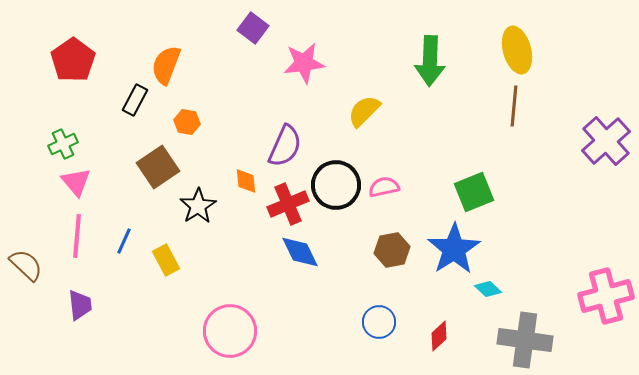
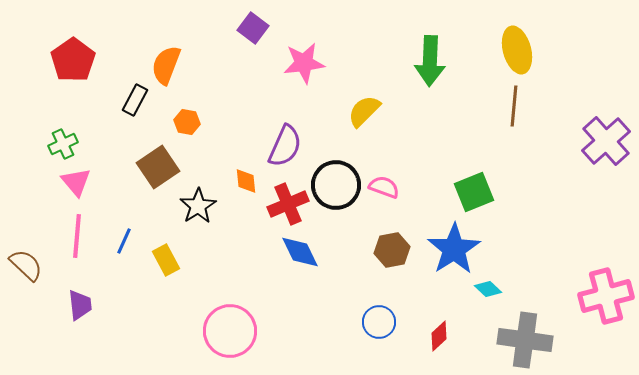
pink semicircle: rotated 32 degrees clockwise
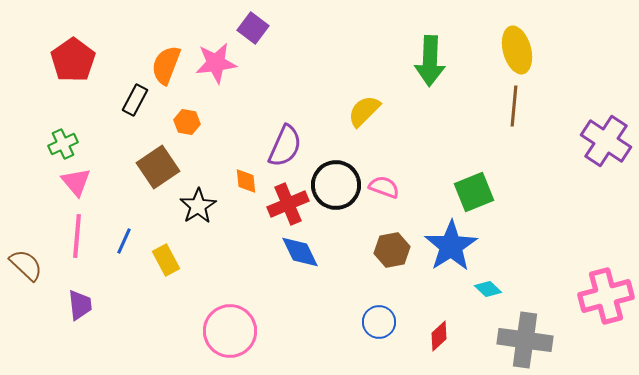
pink star: moved 88 px left
purple cross: rotated 15 degrees counterclockwise
blue star: moved 3 px left, 3 px up
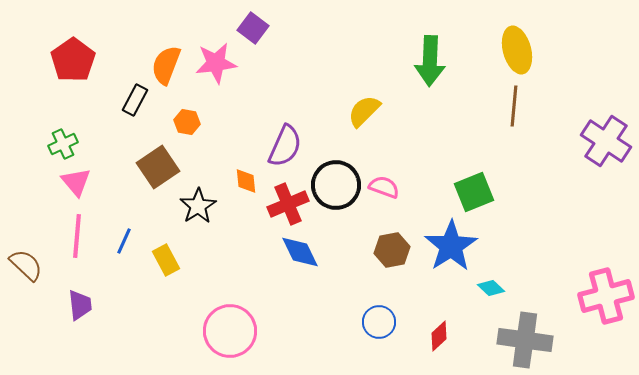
cyan diamond: moved 3 px right, 1 px up
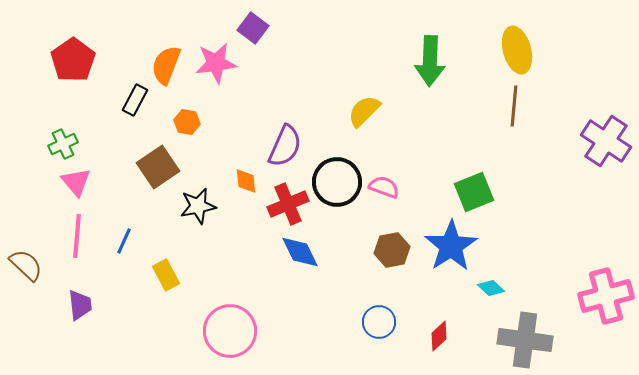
black circle: moved 1 px right, 3 px up
black star: rotated 21 degrees clockwise
yellow rectangle: moved 15 px down
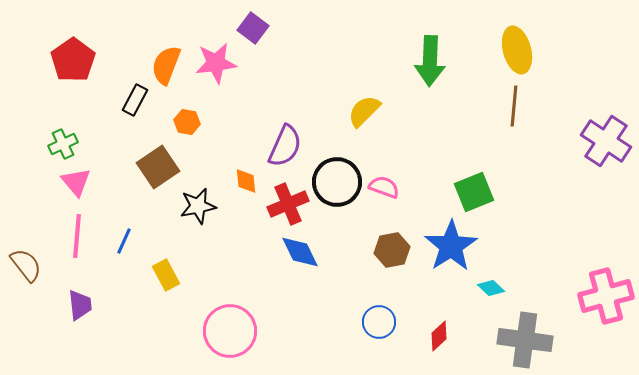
brown semicircle: rotated 9 degrees clockwise
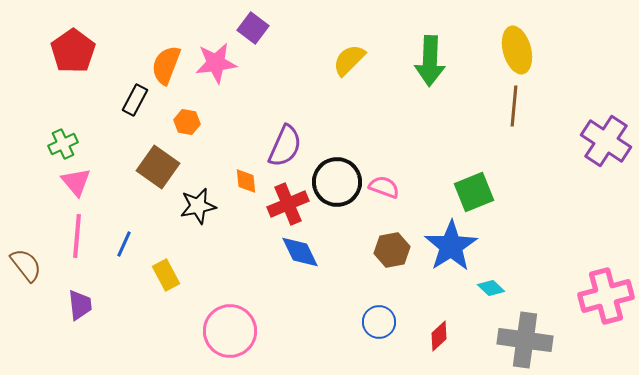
red pentagon: moved 9 px up
yellow semicircle: moved 15 px left, 51 px up
brown square: rotated 21 degrees counterclockwise
blue line: moved 3 px down
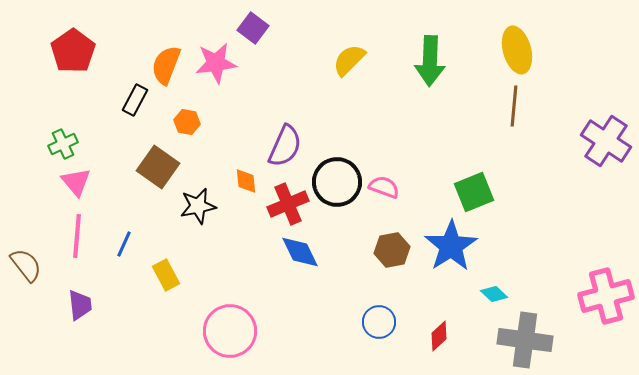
cyan diamond: moved 3 px right, 6 px down
